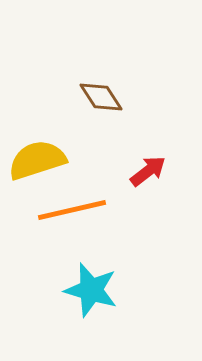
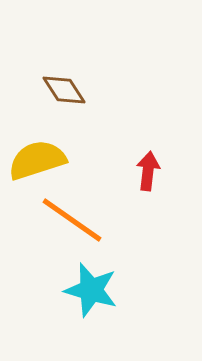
brown diamond: moved 37 px left, 7 px up
red arrow: rotated 45 degrees counterclockwise
orange line: moved 10 px down; rotated 48 degrees clockwise
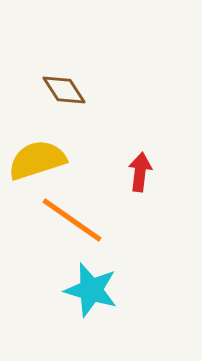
red arrow: moved 8 px left, 1 px down
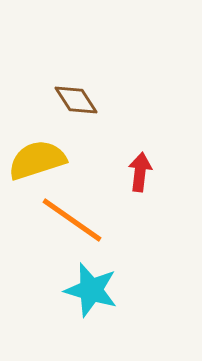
brown diamond: moved 12 px right, 10 px down
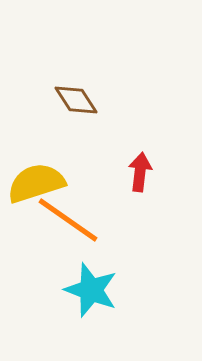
yellow semicircle: moved 1 px left, 23 px down
orange line: moved 4 px left
cyan star: rotated 4 degrees clockwise
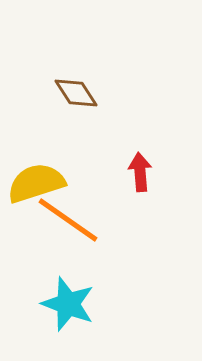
brown diamond: moved 7 px up
red arrow: rotated 12 degrees counterclockwise
cyan star: moved 23 px left, 14 px down
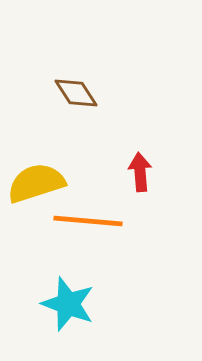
orange line: moved 20 px right, 1 px down; rotated 30 degrees counterclockwise
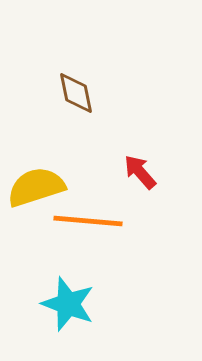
brown diamond: rotated 21 degrees clockwise
red arrow: rotated 36 degrees counterclockwise
yellow semicircle: moved 4 px down
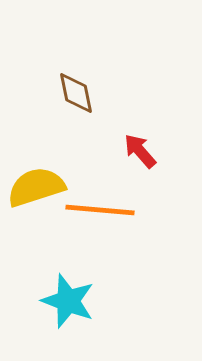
red arrow: moved 21 px up
orange line: moved 12 px right, 11 px up
cyan star: moved 3 px up
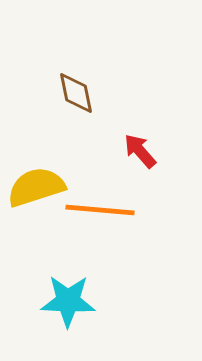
cyan star: rotated 18 degrees counterclockwise
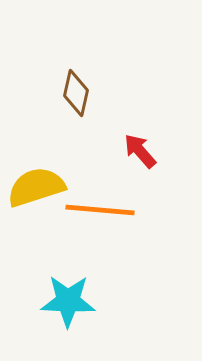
brown diamond: rotated 24 degrees clockwise
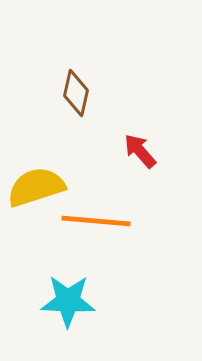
orange line: moved 4 px left, 11 px down
